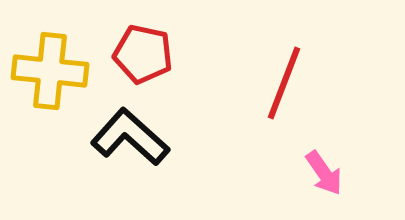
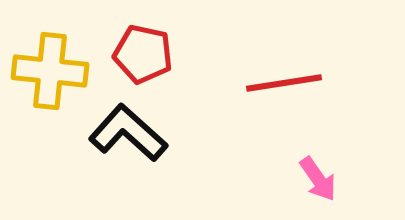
red line: rotated 60 degrees clockwise
black L-shape: moved 2 px left, 4 px up
pink arrow: moved 6 px left, 6 px down
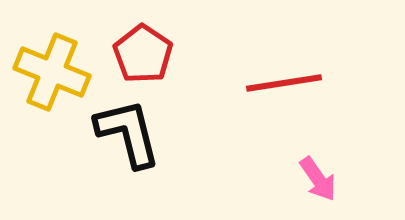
red pentagon: rotated 22 degrees clockwise
yellow cross: moved 2 px right, 1 px down; rotated 16 degrees clockwise
black L-shape: rotated 34 degrees clockwise
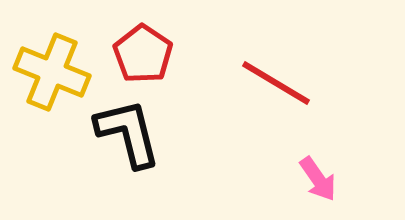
red line: moved 8 px left; rotated 40 degrees clockwise
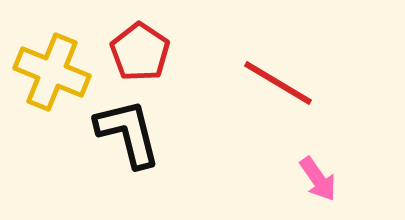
red pentagon: moved 3 px left, 2 px up
red line: moved 2 px right
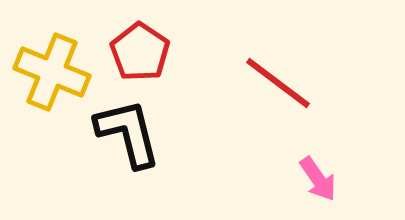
red line: rotated 6 degrees clockwise
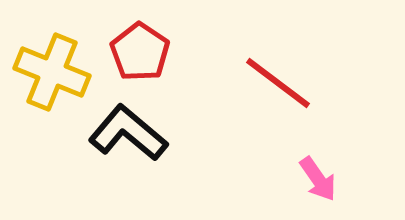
black L-shape: rotated 36 degrees counterclockwise
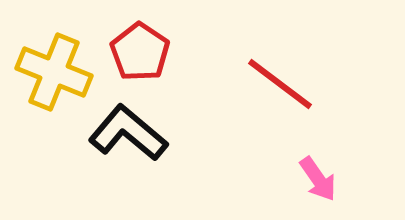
yellow cross: moved 2 px right
red line: moved 2 px right, 1 px down
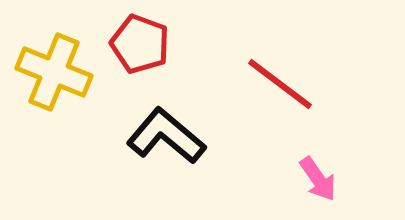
red pentagon: moved 8 px up; rotated 14 degrees counterclockwise
black L-shape: moved 38 px right, 3 px down
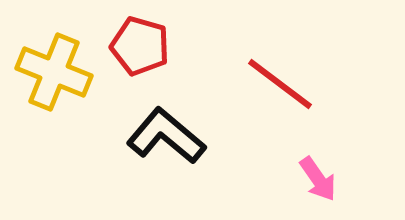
red pentagon: moved 2 px down; rotated 4 degrees counterclockwise
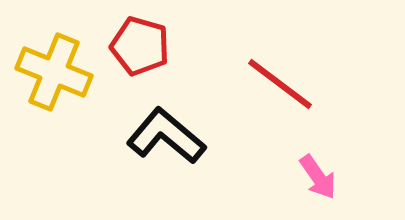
pink arrow: moved 2 px up
